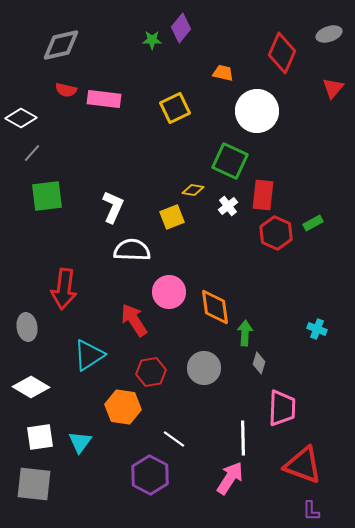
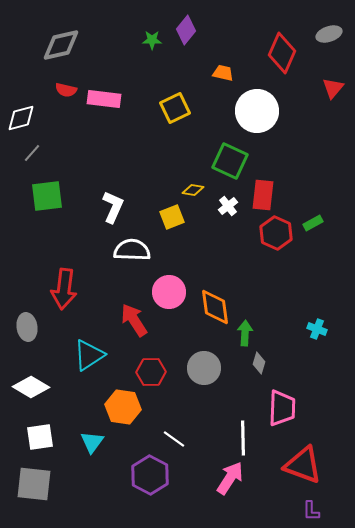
purple diamond at (181, 28): moved 5 px right, 2 px down
white diamond at (21, 118): rotated 44 degrees counterclockwise
red hexagon at (151, 372): rotated 8 degrees clockwise
cyan triangle at (80, 442): moved 12 px right
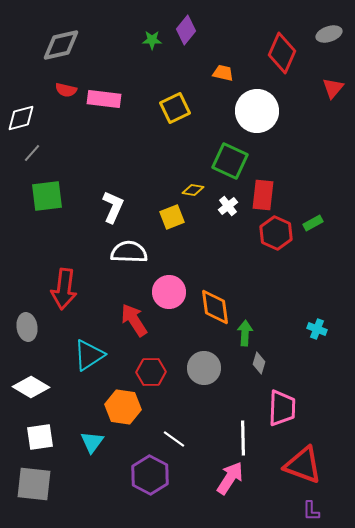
white semicircle at (132, 250): moved 3 px left, 2 px down
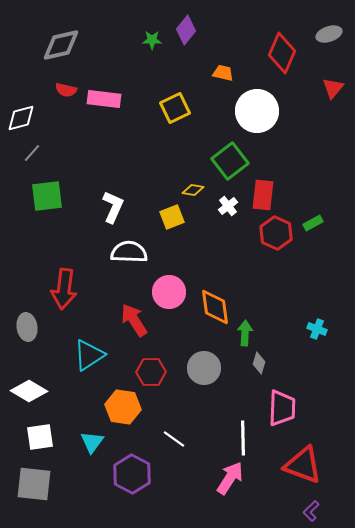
green square at (230, 161): rotated 27 degrees clockwise
white diamond at (31, 387): moved 2 px left, 4 px down
purple hexagon at (150, 475): moved 18 px left, 1 px up
purple L-shape at (311, 511): rotated 45 degrees clockwise
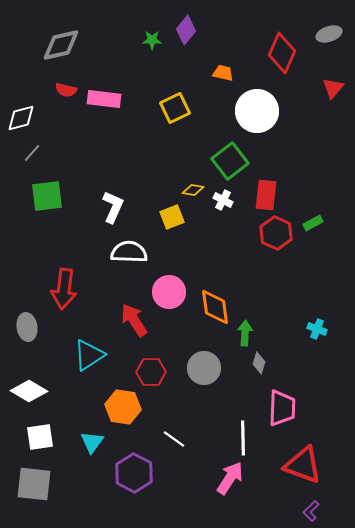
red rectangle at (263, 195): moved 3 px right
white cross at (228, 206): moved 5 px left, 6 px up; rotated 24 degrees counterclockwise
purple hexagon at (132, 474): moved 2 px right, 1 px up
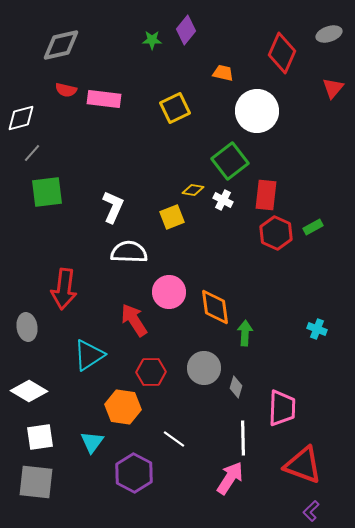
green square at (47, 196): moved 4 px up
green rectangle at (313, 223): moved 4 px down
gray diamond at (259, 363): moved 23 px left, 24 px down
gray square at (34, 484): moved 2 px right, 2 px up
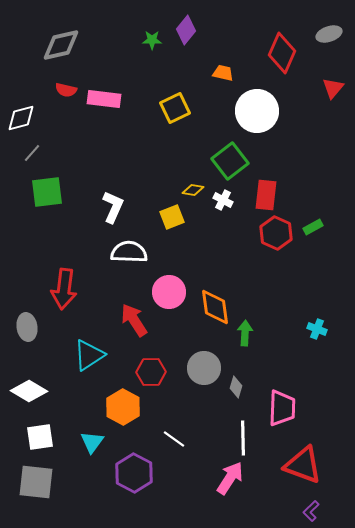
orange hexagon at (123, 407): rotated 20 degrees clockwise
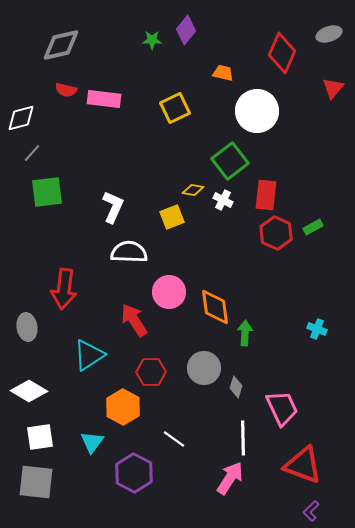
pink trapezoid at (282, 408): rotated 27 degrees counterclockwise
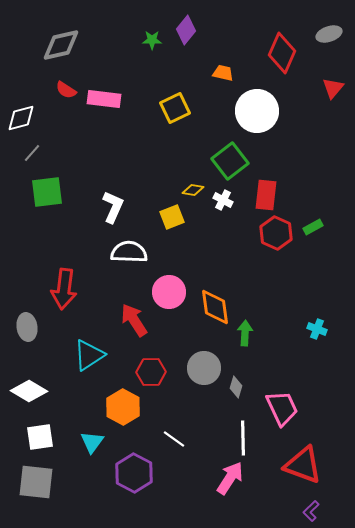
red semicircle at (66, 90): rotated 20 degrees clockwise
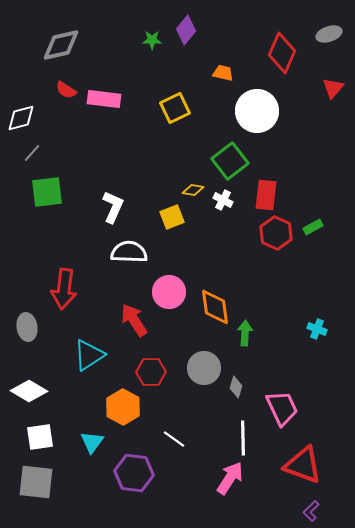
purple hexagon at (134, 473): rotated 21 degrees counterclockwise
